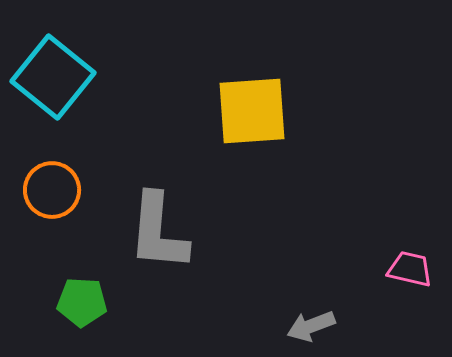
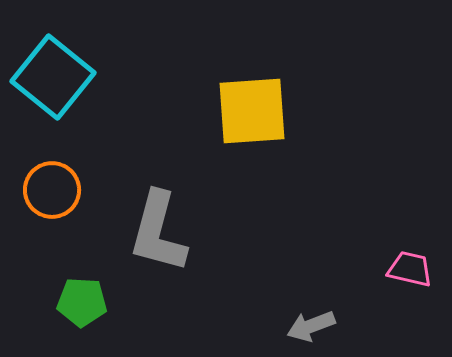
gray L-shape: rotated 10 degrees clockwise
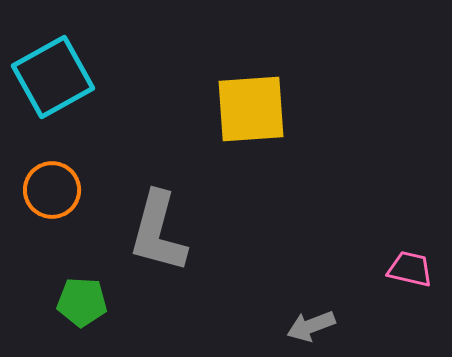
cyan square: rotated 22 degrees clockwise
yellow square: moved 1 px left, 2 px up
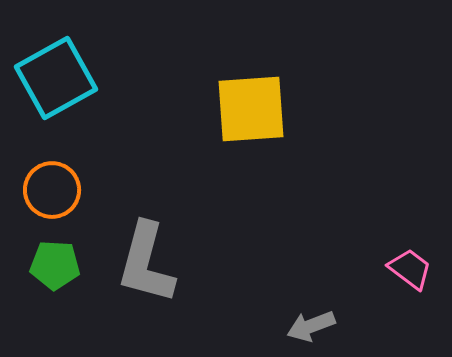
cyan square: moved 3 px right, 1 px down
gray L-shape: moved 12 px left, 31 px down
pink trapezoid: rotated 24 degrees clockwise
green pentagon: moved 27 px left, 37 px up
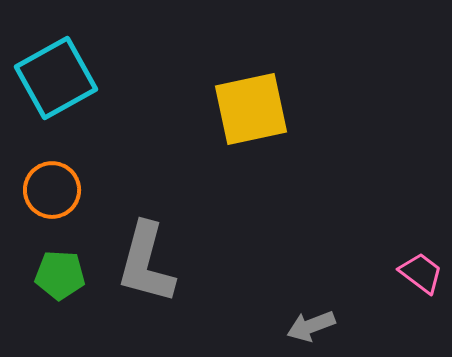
yellow square: rotated 8 degrees counterclockwise
green pentagon: moved 5 px right, 10 px down
pink trapezoid: moved 11 px right, 4 px down
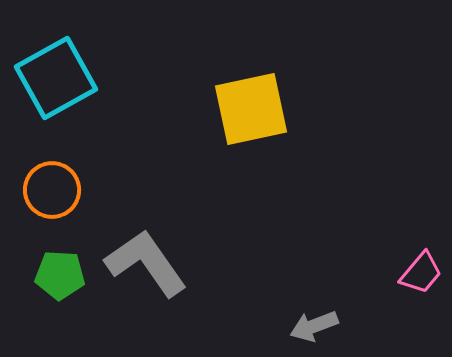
gray L-shape: rotated 130 degrees clockwise
pink trapezoid: rotated 93 degrees clockwise
gray arrow: moved 3 px right
